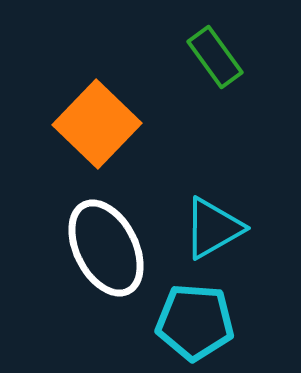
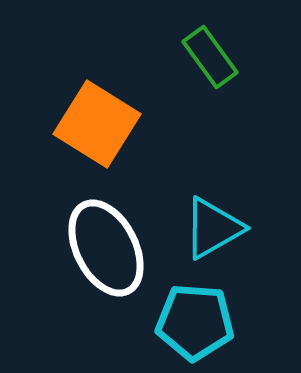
green rectangle: moved 5 px left
orange square: rotated 12 degrees counterclockwise
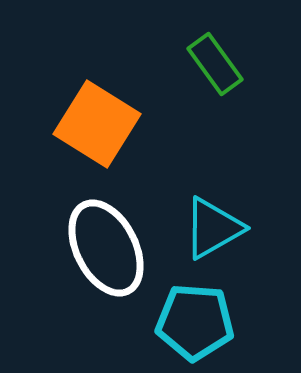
green rectangle: moved 5 px right, 7 px down
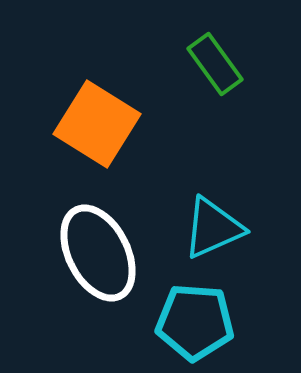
cyan triangle: rotated 6 degrees clockwise
white ellipse: moved 8 px left, 5 px down
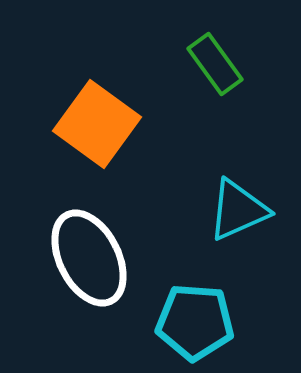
orange square: rotated 4 degrees clockwise
cyan triangle: moved 25 px right, 18 px up
white ellipse: moved 9 px left, 5 px down
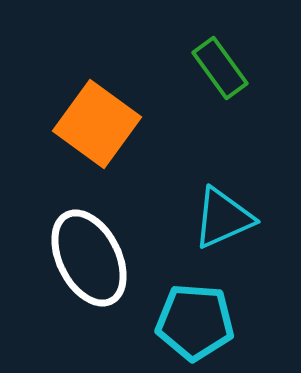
green rectangle: moved 5 px right, 4 px down
cyan triangle: moved 15 px left, 8 px down
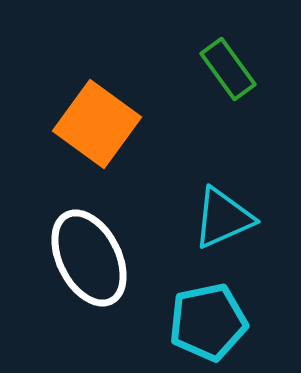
green rectangle: moved 8 px right, 1 px down
cyan pentagon: moved 13 px right; rotated 16 degrees counterclockwise
